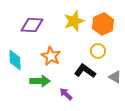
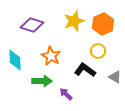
purple diamond: rotated 15 degrees clockwise
black L-shape: moved 1 px up
green arrow: moved 2 px right
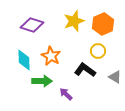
cyan diamond: moved 9 px right
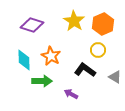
yellow star: rotated 20 degrees counterclockwise
yellow circle: moved 1 px up
purple arrow: moved 5 px right; rotated 16 degrees counterclockwise
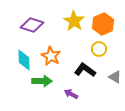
yellow circle: moved 1 px right, 1 px up
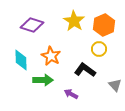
orange hexagon: moved 1 px right, 1 px down
cyan diamond: moved 3 px left
gray triangle: moved 8 px down; rotated 16 degrees clockwise
green arrow: moved 1 px right, 1 px up
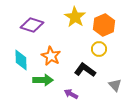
yellow star: moved 1 px right, 4 px up
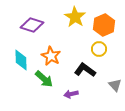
green arrow: moved 1 px right, 1 px up; rotated 42 degrees clockwise
purple arrow: rotated 40 degrees counterclockwise
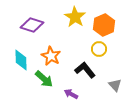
black L-shape: rotated 15 degrees clockwise
purple arrow: rotated 40 degrees clockwise
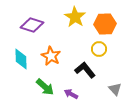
orange hexagon: moved 1 px right, 1 px up; rotated 20 degrees clockwise
cyan diamond: moved 1 px up
green arrow: moved 1 px right, 8 px down
gray triangle: moved 4 px down
